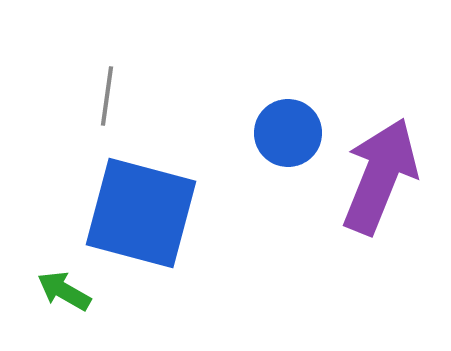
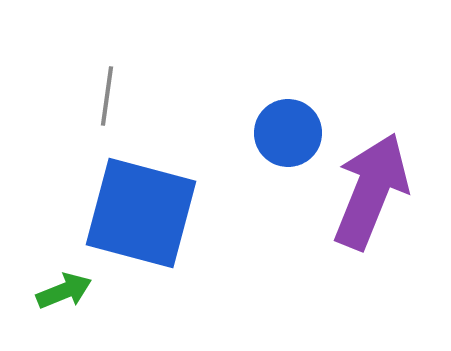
purple arrow: moved 9 px left, 15 px down
green arrow: rotated 128 degrees clockwise
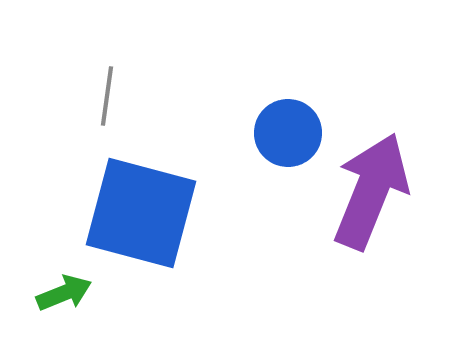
green arrow: moved 2 px down
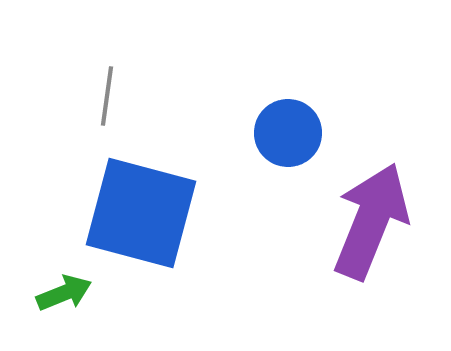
purple arrow: moved 30 px down
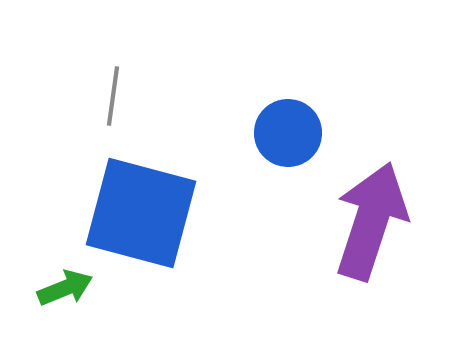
gray line: moved 6 px right
purple arrow: rotated 4 degrees counterclockwise
green arrow: moved 1 px right, 5 px up
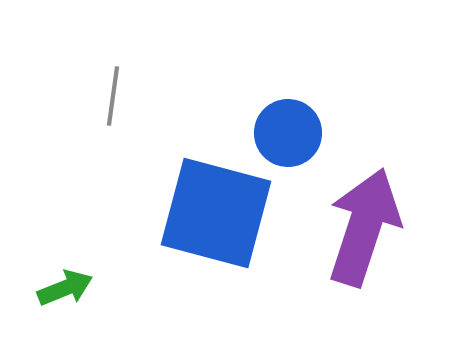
blue square: moved 75 px right
purple arrow: moved 7 px left, 6 px down
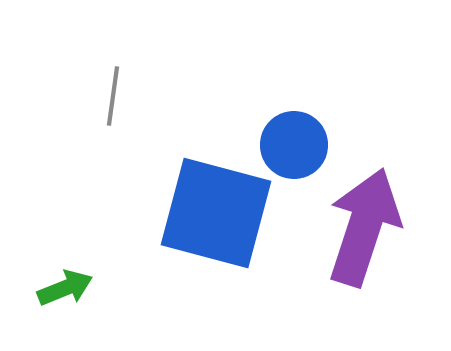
blue circle: moved 6 px right, 12 px down
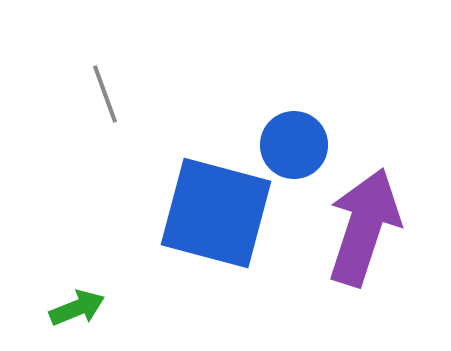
gray line: moved 8 px left, 2 px up; rotated 28 degrees counterclockwise
green arrow: moved 12 px right, 20 px down
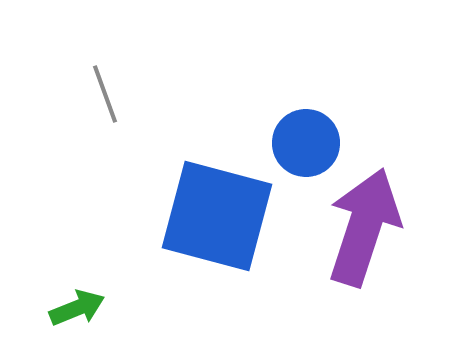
blue circle: moved 12 px right, 2 px up
blue square: moved 1 px right, 3 px down
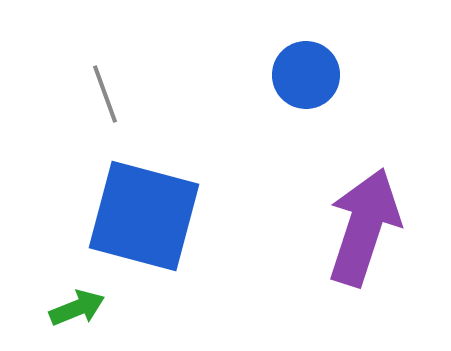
blue circle: moved 68 px up
blue square: moved 73 px left
